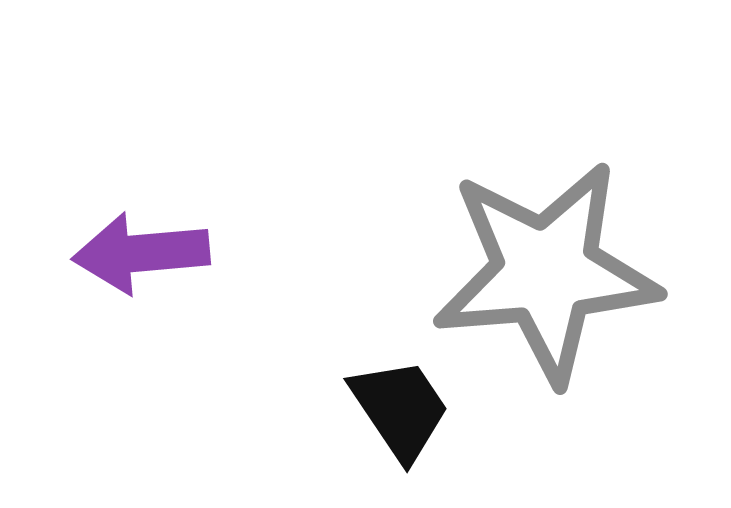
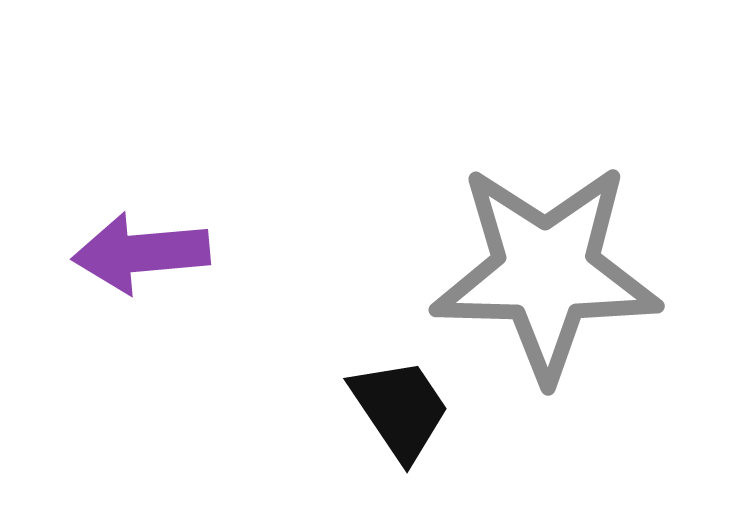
gray star: rotated 6 degrees clockwise
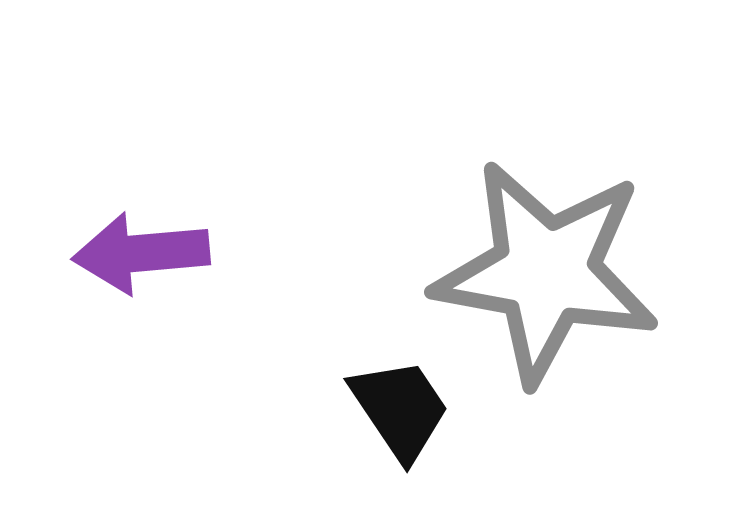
gray star: rotated 9 degrees clockwise
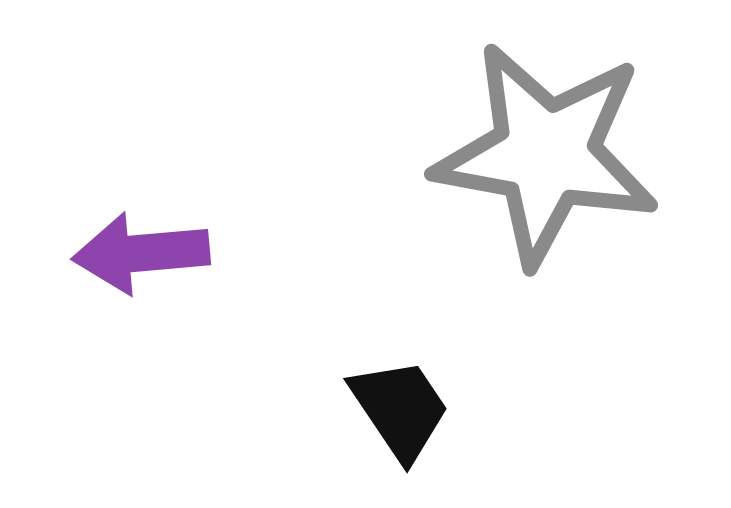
gray star: moved 118 px up
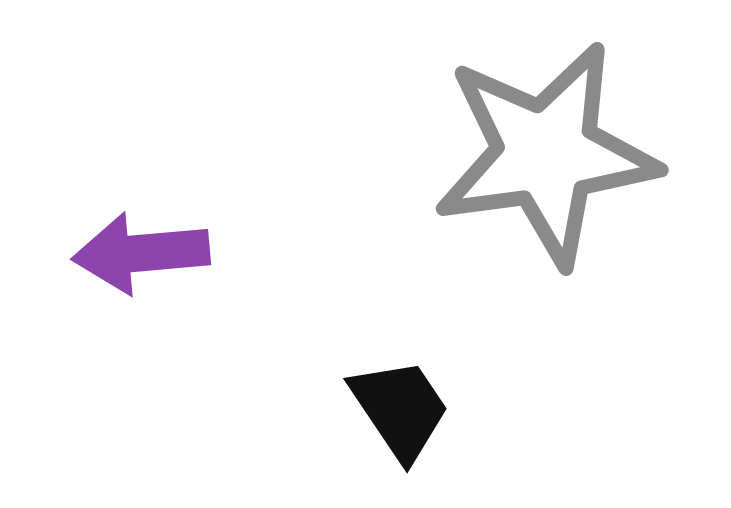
gray star: rotated 18 degrees counterclockwise
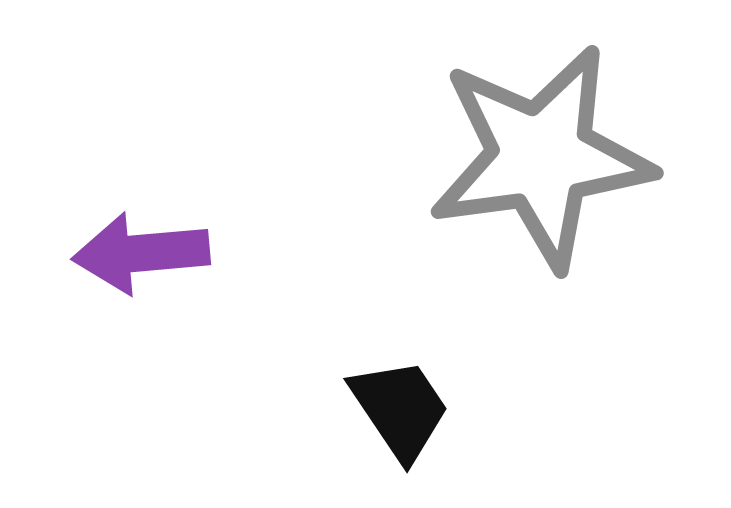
gray star: moved 5 px left, 3 px down
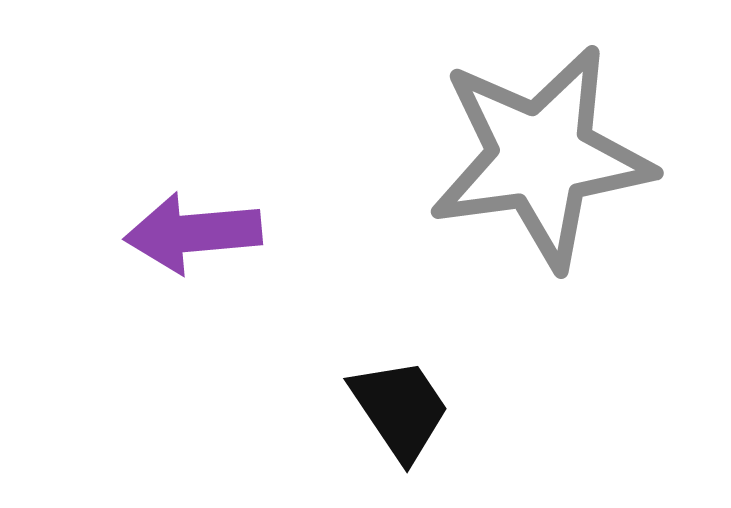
purple arrow: moved 52 px right, 20 px up
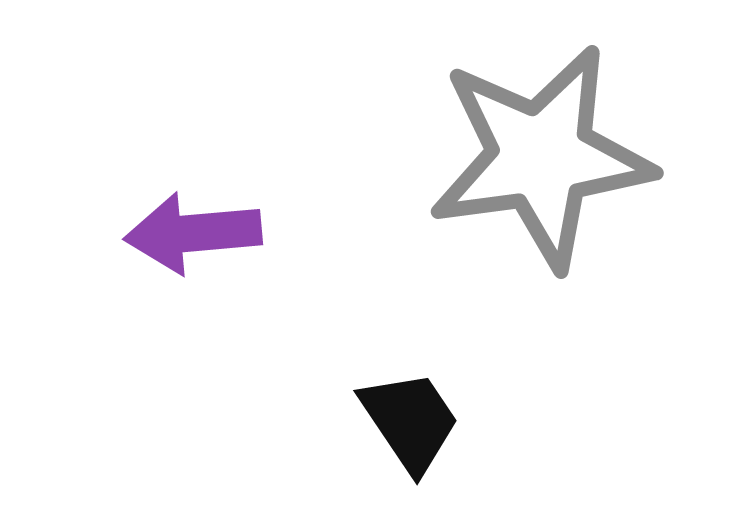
black trapezoid: moved 10 px right, 12 px down
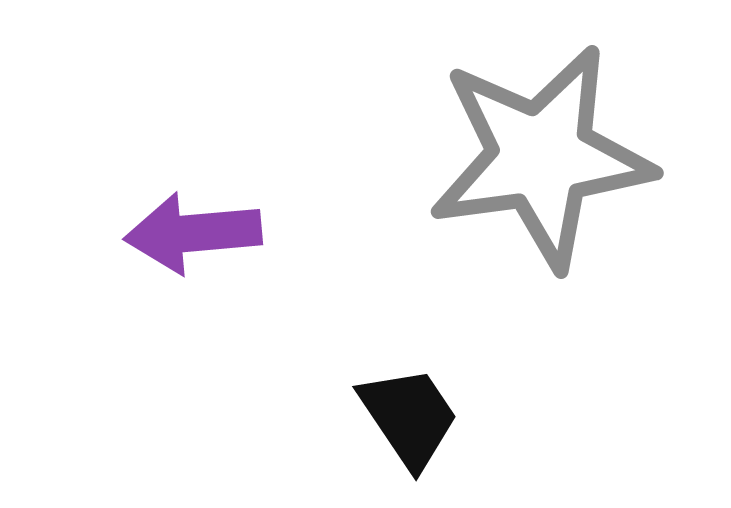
black trapezoid: moved 1 px left, 4 px up
